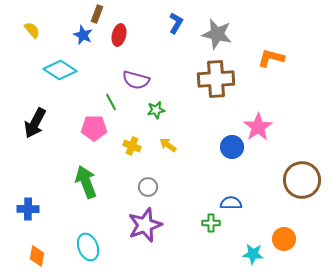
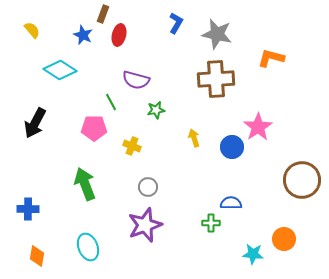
brown rectangle: moved 6 px right
yellow arrow: moved 26 px right, 7 px up; rotated 36 degrees clockwise
green arrow: moved 1 px left, 2 px down
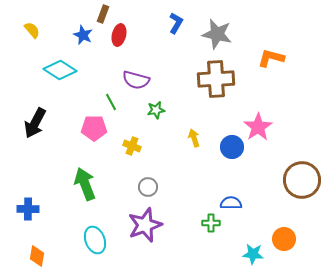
cyan ellipse: moved 7 px right, 7 px up
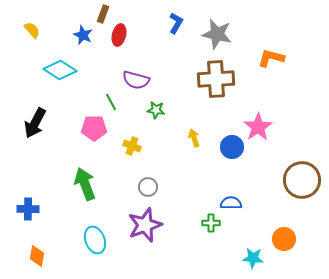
green star: rotated 18 degrees clockwise
cyan star: moved 4 px down
